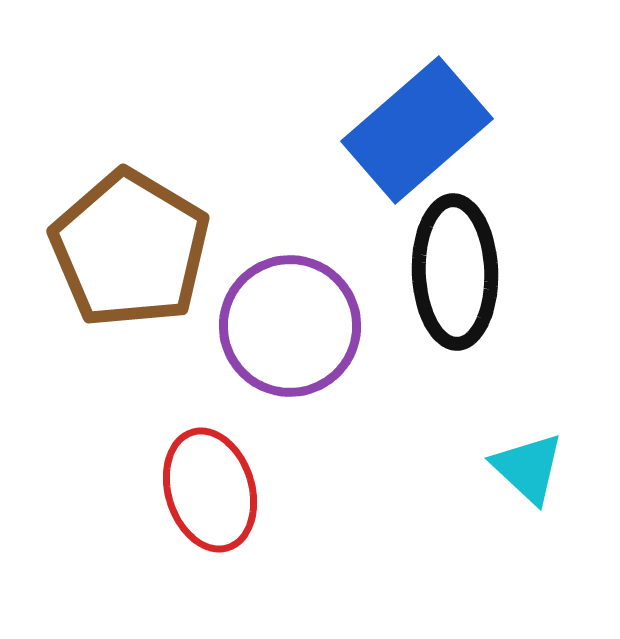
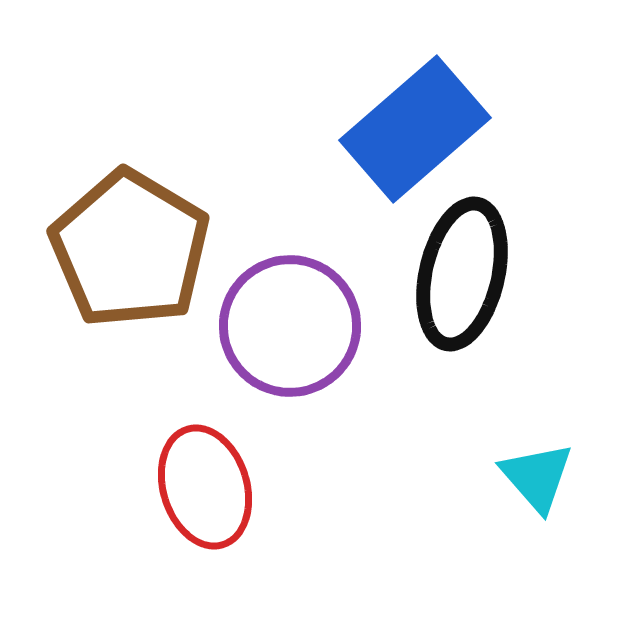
blue rectangle: moved 2 px left, 1 px up
black ellipse: moved 7 px right, 2 px down; rotated 15 degrees clockwise
cyan triangle: moved 9 px right, 9 px down; rotated 6 degrees clockwise
red ellipse: moved 5 px left, 3 px up
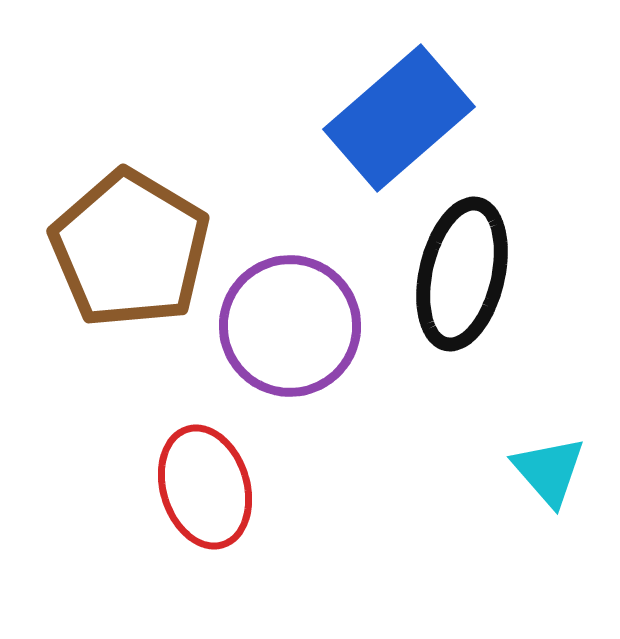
blue rectangle: moved 16 px left, 11 px up
cyan triangle: moved 12 px right, 6 px up
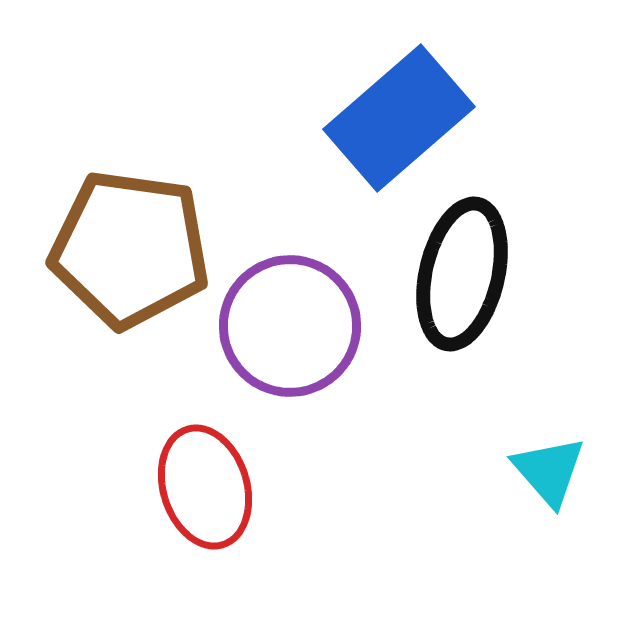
brown pentagon: rotated 23 degrees counterclockwise
